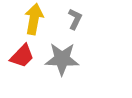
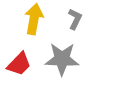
red trapezoid: moved 3 px left, 8 px down
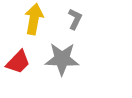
red trapezoid: moved 1 px left, 2 px up
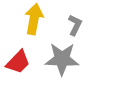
gray L-shape: moved 6 px down
